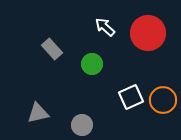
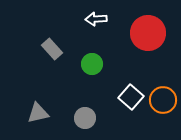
white arrow: moved 9 px left, 8 px up; rotated 45 degrees counterclockwise
white square: rotated 25 degrees counterclockwise
gray circle: moved 3 px right, 7 px up
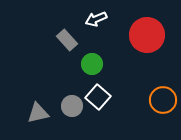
white arrow: rotated 20 degrees counterclockwise
red circle: moved 1 px left, 2 px down
gray rectangle: moved 15 px right, 9 px up
white square: moved 33 px left
gray circle: moved 13 px left, 12 px up
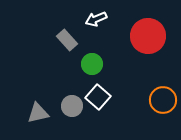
red circle: moved 1 px right, 1 px down
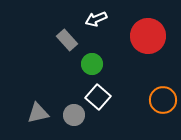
gray circle: moved 2 px right, 9 px down
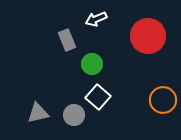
gray rectangle: rotated 20 degrees clockwise
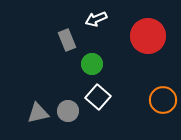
gray circle: moved 6 px left, 4 px up
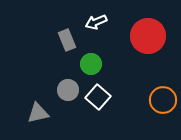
white arrow: moved 3 px down
green circle: moved 1 px left
gray circle: moved 21 px up
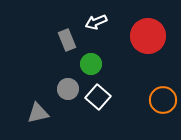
gray circle: moved 1 px up
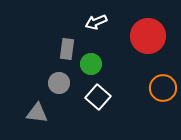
gray rectangle: moved 9 px down; rotated 30 degrees clockwise
gray circle: moved 9 px left, 6 px up
orange circle: moved 12 px up
gray triangle: moved 1 px left; rotated 20 degrees clockwise
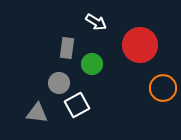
white arrow: rotated 125 degrees counterclockwise
red circle: moved 8 px left, 9 px down
gray rectangle: moved 1 px up
green circle: moved 1 px right
white square: moved 21 px left, 8 px down; rotated 20 degrees clockwise
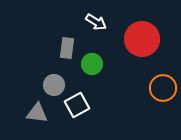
red circle: moved 2 px right, 6 px up
gray circle: moved 5 px left, 2 px down
